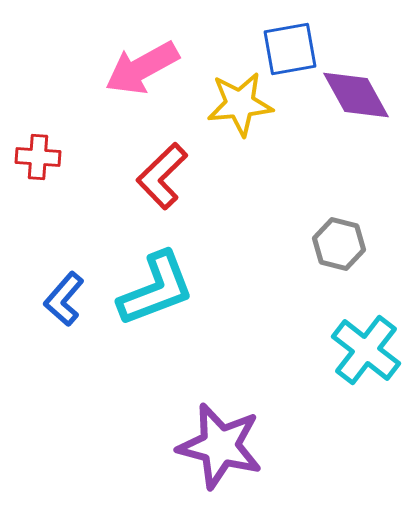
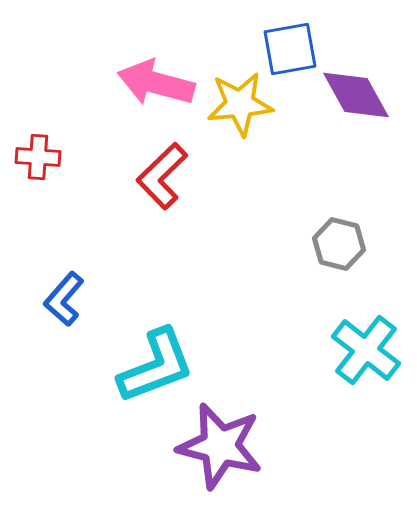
pink arrow: moved 14 px right, 15 px down; rotated 44 degrees clockwise
cyan L-shape: moved 77 px down
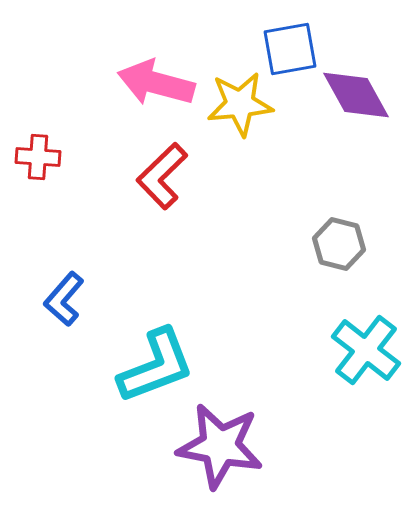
purple star: rotated 4 degrees counterclockwise
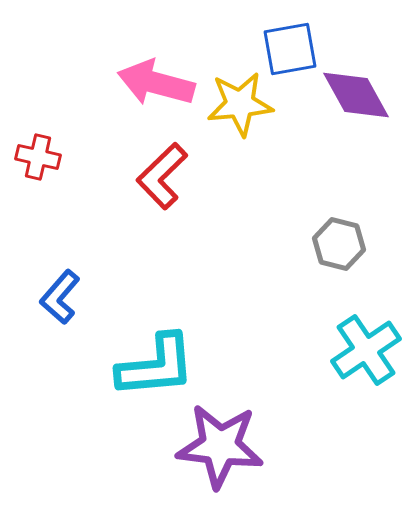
red cross: rotated 9 degrees clockwise
blue L-shape: moved 4 px left, 2 px up
cyan cross: rotated 18 degrees clockwise
cyan L-shape: rotated 16 degrees clockwise
purple star: rotated 4 degrees counterclockwise
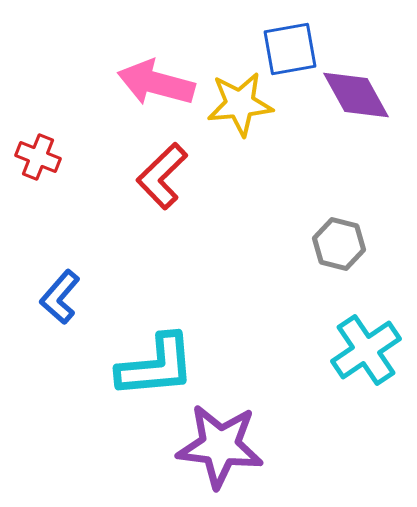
red cross: rotated 9 degrees clockwise
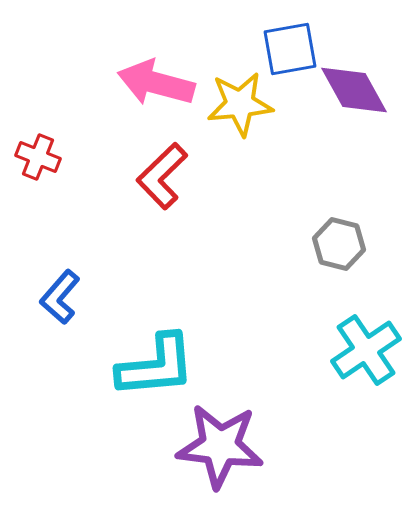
purple diamond: moved 2 px left, 5 px up
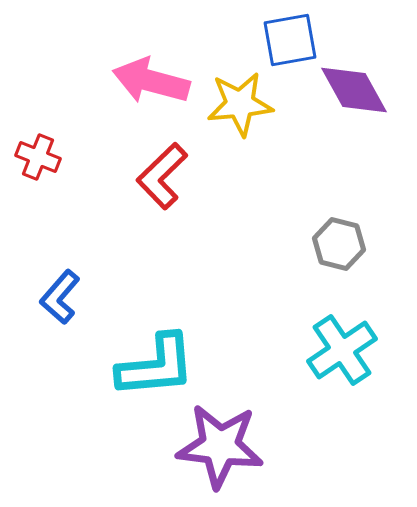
blue square: moved 9 px up
pink arrow: moved 5 px left, 2 px up
cyan cross: moved 24 px left
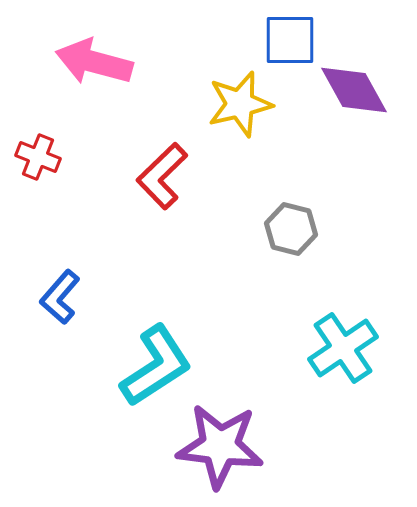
blue square: rotated 10 degrees clockwise
pink arrow: moved 57 px left, 19 px up
yellow star: rotated 8 degrees counterclockwise
gray hexagon: moved 48 px left, 15 px up
cyan cross: moved 1 px right, 2 px up
cyan L-shape: rotated 28 degrees counterclockwise
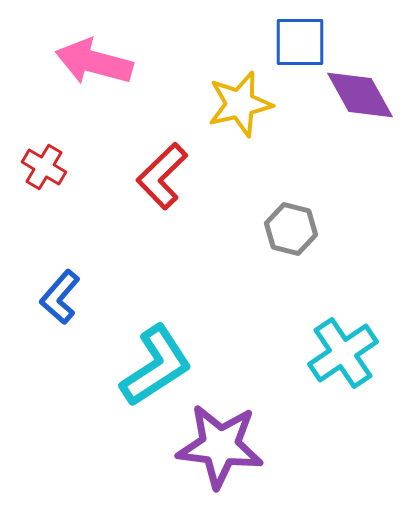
blue square: moved 10 px right, 2 px down
purple diamond: moved 6 px right, 5 px down
red cross: moved 6 px right, 10 px down; rotated 9 degrees clockwise
cyan cross: moved 5 px down
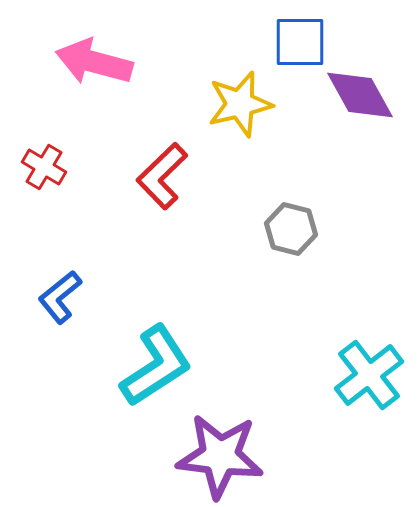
blue L-shape: rotated 10 degrees clockwise
cyan cross: moved 26 px right, 22 px down; rotated 4 degrees counterclockwise
purple star: moved 10 px down
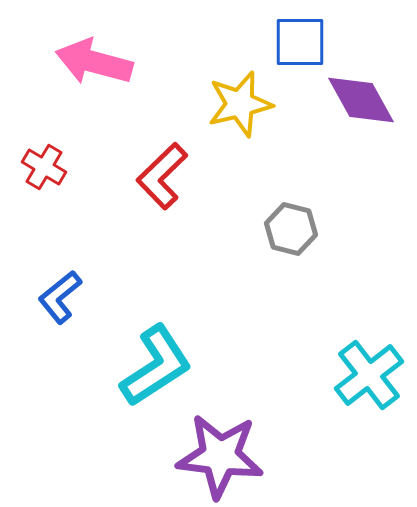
purple diamond: moved 1 px right, 5 px down
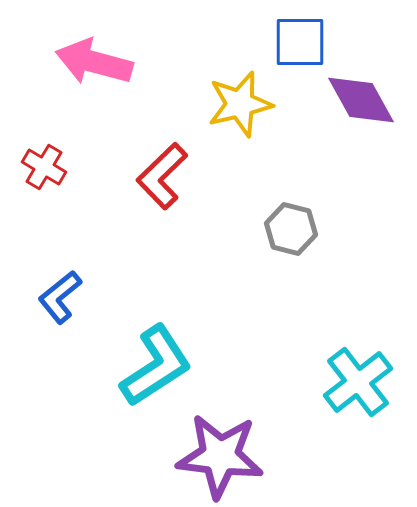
cyan cross: moved 11 px left, 7 px down
